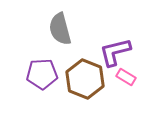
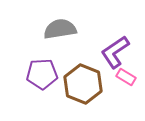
gray semicircle: rotated 96 degrees clockwise
purple L-shape: rotated 20 degrees counterclockwise
brown hexagon: moved 2 px left, 5 px down
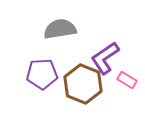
purple L-shape: moved 10 px left, 6 px down
pink rectangle: moved 1 px right, 3 px down
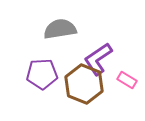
purple L-shape: moved 7 px left, 1 px down
brown hexagon: moved 1 px right
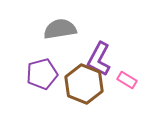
purple L-shape: moved 1 px right; rotated 28 degrees counterclockwise
purple pentagon: rotated 12 degrees counterclockwise
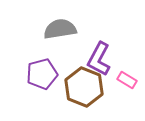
brown hexagon: moved 3 px down
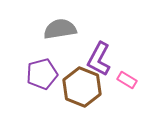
brown hexagon: moved 2 px left
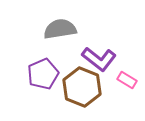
purple L-shape: rotated 80 degrees counterclockwise
purple pentagon: moved 1 px right; rotated 8 degrees counterclockwise
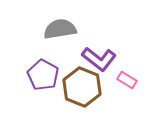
purple pentagon: moved 1 px down; rotated 20 degrees counterclockwise
